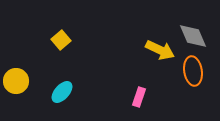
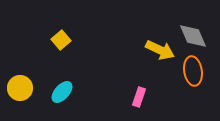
yellow circle: moved 4 px right, 7 px down
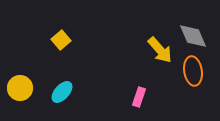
yellow arrow: rotated 24 degrees clockwise
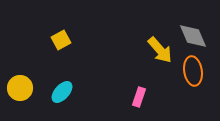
yellow square: rotated 12 degrees clockwise
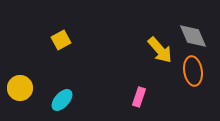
cyan ellipse: moved 8 px down
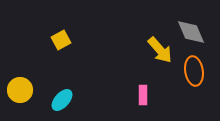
gray diamond: moved 2 px left, 4 px up
orange ellipse: moved 1 px right
yellow circle: moved 2 px down
pink rectangle: moved 4 px right, 2 px up; rotated 18 degrees counterclockwise
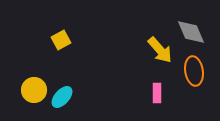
yellow circle: moved 14 px right
pink rectangle: moved 14 px right, 2 px up
cyan ellipse: moved 3 px up
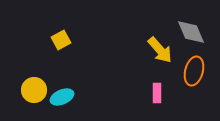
orange ellipse: rotated 24 degrees clockwise
cyan ellipse: rotated 25 degrees clockwise
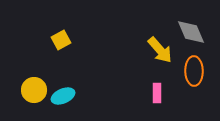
orange ellipse: rotated 16 degrees counterclockwise
cyan ellipse: moved 1 px right, 1 px up
